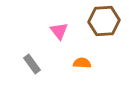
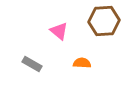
pink triangle: rotated 12 degrees counterclockwise
gray rectangle: rotated 24 degrees counterclockwise
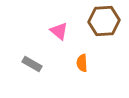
orange semicircle: rotated 96 degrees counterclockwise
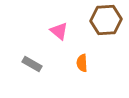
brown hexagon: moved 2 px right, 1 px up
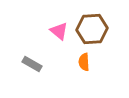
brown hexagon: moved 14 px left, 9 px down
orange semicircle: moved 2 px right, 1 px up
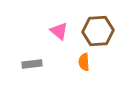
brown hexagon: moved 6 px right, 2 px down
gray rectangle: rotated 36 degrees counterclockwise
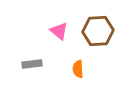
orange semicircle: moved 6 px left, 7 px down
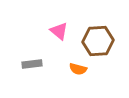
brown hexagon: moved 10 px down
orange semicircle: rotated 72 degrees counterclockwise
